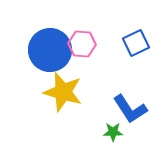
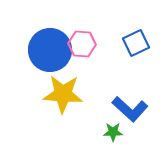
yellow star: moved 2 px down; rotated 12 degrees counterclockwise
blue L-shape: rotated 15 degrees counterclockwise
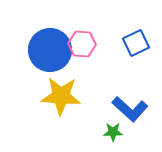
yellow star: moved 2 px left, 2 px down
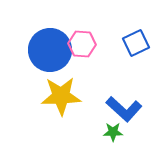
yellow star: rotated 6 degrees counterclockwise
blue L-shape: moved 6 px left
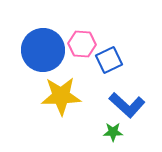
blue square: moved 27 px left, 17 px down
blue circle: moved 7 px left
blue L-shape: moved 3 px right, 4 px up
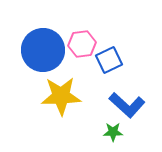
pink hexagon: rotated 12 degrees counterclockwise
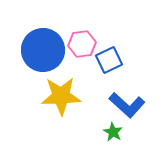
green star: rotated 30 degrees clockwise
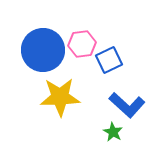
yellow star: moved 1 px left, 1 px down
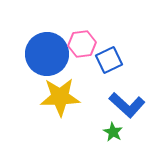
blue circle: moved 4 px right, 4 px down
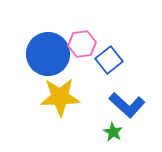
blue circle: moved 1 px right
blue square: rotated 12 degrees counterclockwise
